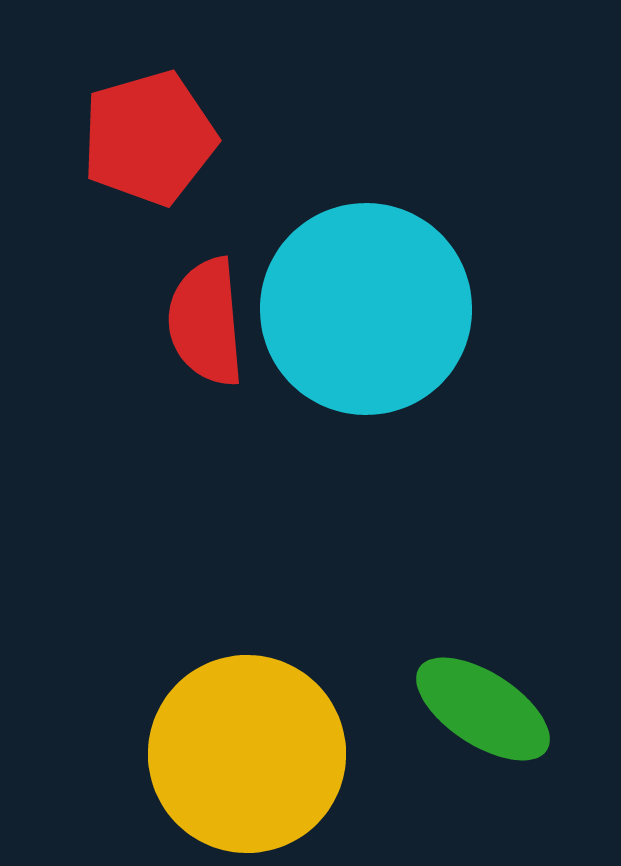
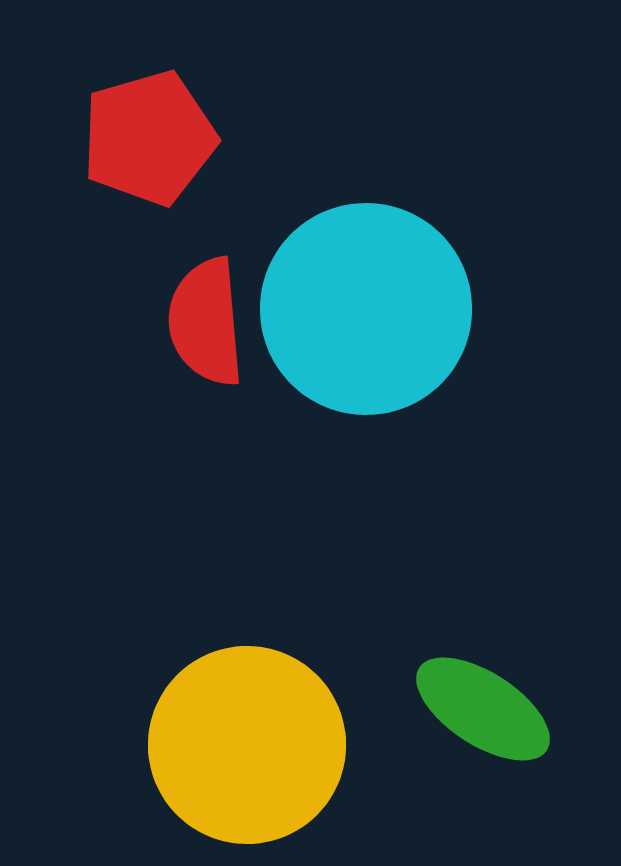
yellow circle: moved 9 px up
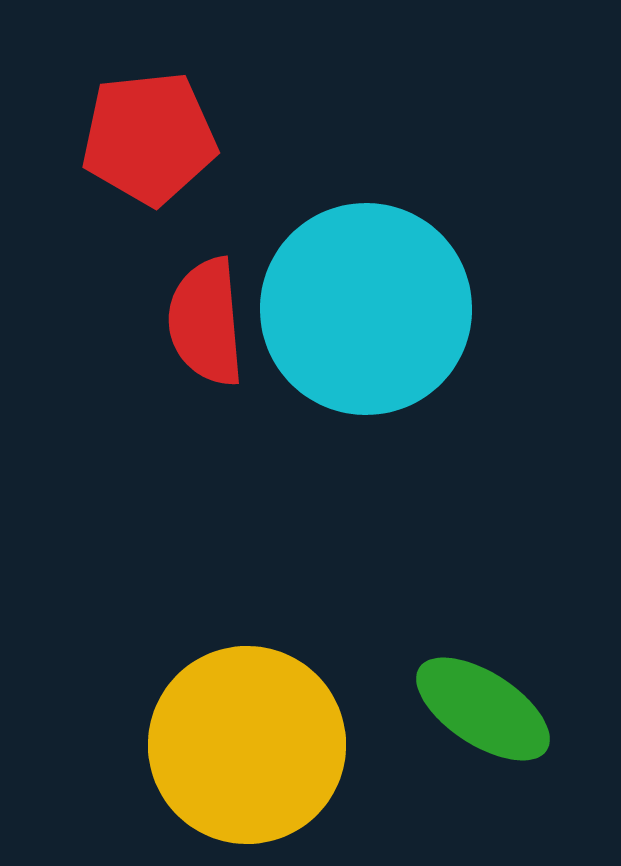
red pentagon: rotated 10 degrees clockwise
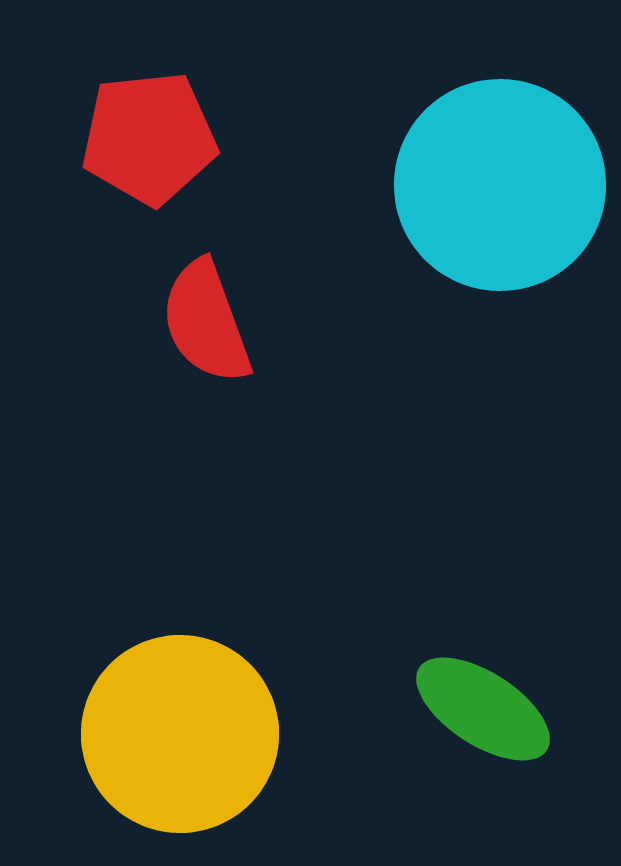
cyan circle: moved 134 px right, 124 px up
red semicircle: rotated 15 degrees counterclockwise
yellow circle: moved 67 px left, 11 px up
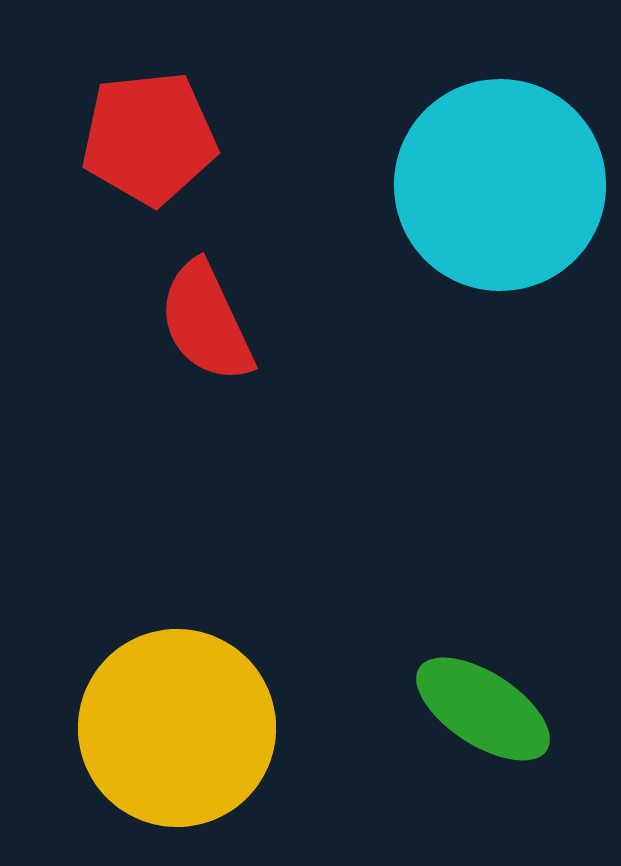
red semicircle: rotated 5 degrees counterclockwise
yellow circle: moved 3 px left, 6 px up
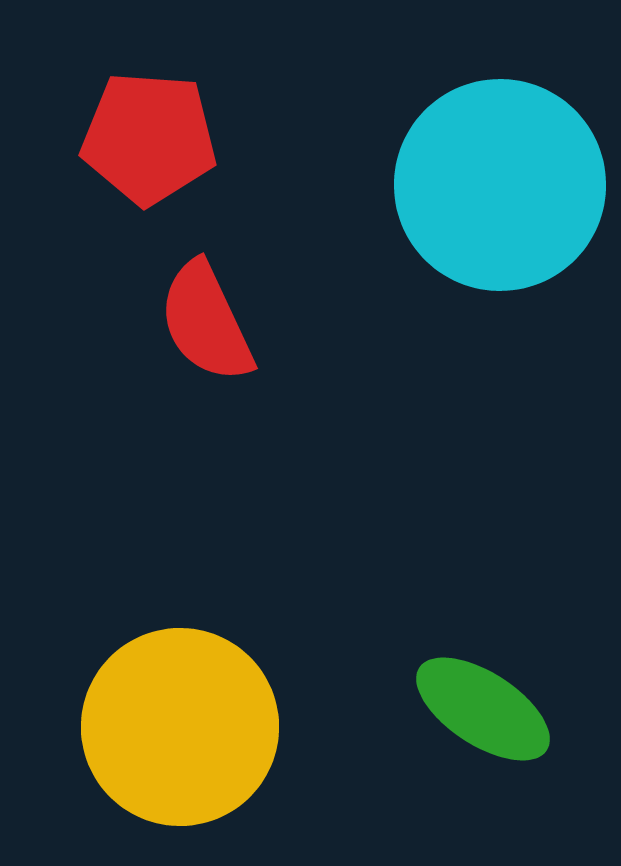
red pentagon: rotated 10 degrees clockwise
yellow circle: moved 3 px right, 1 px up
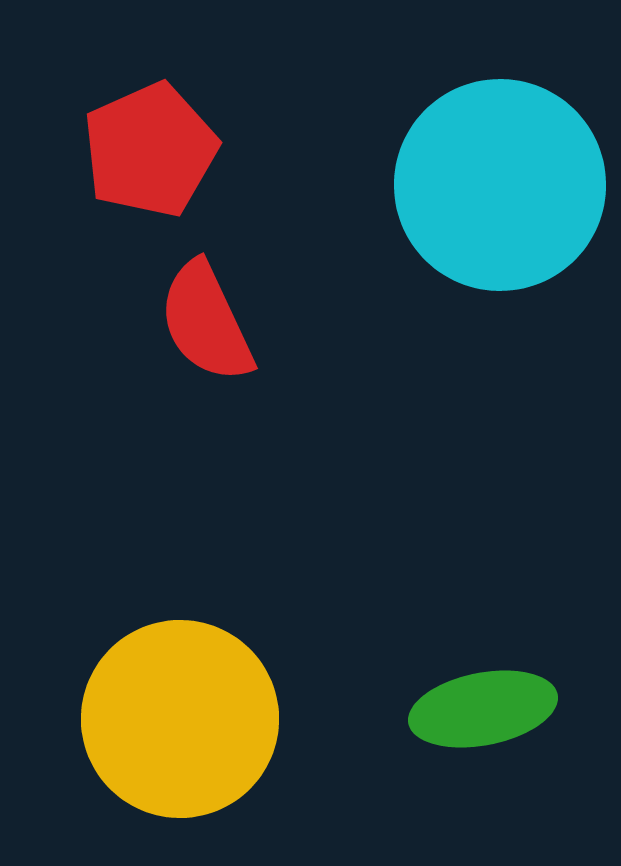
red pentagon: moved 1 px right, 12 px down; rotated 28 degrees counterclockwise
green ellipse: rotated 44 degrees counterclockwise
yellow circle: moved 8 px up
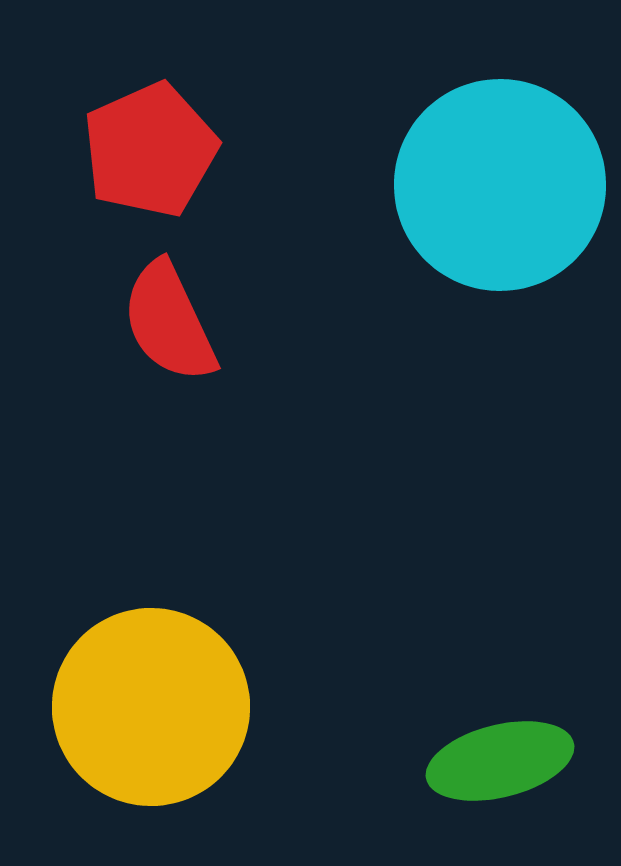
red semicircle: moved 37 px left
green ellipse: moved 17 px right, 52 px down; rotated 3 degrees counterclockwise
yellow circle: moved 29 px left, 12 px up
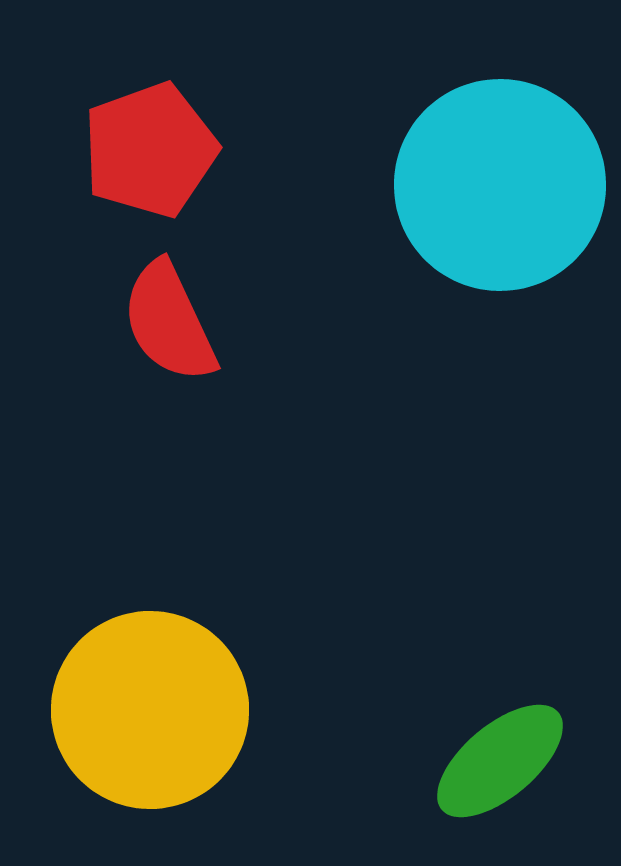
red pentagon: rotated 4 degrees clockwise
yellow circle: moved 1 px left, 3 px down
green ellipse: rotated 26 degrees counterclockwise
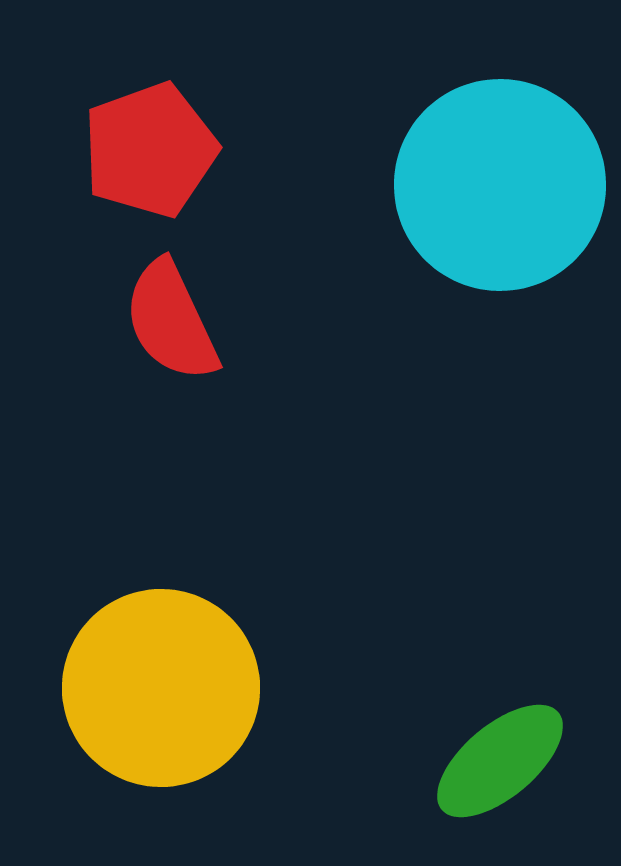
red semicircle: moved 2 px right, 1 px up
yellow circle: moved 11 px right, 22 px up
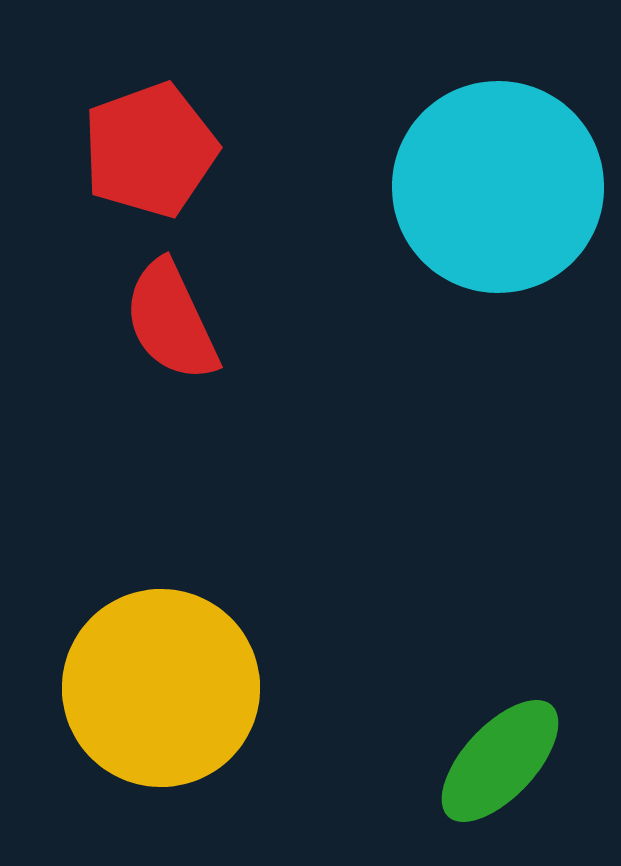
cyan circle: moved 2 px left, 2 px down
green ellipse: rotated 7 degrees counterclockwise
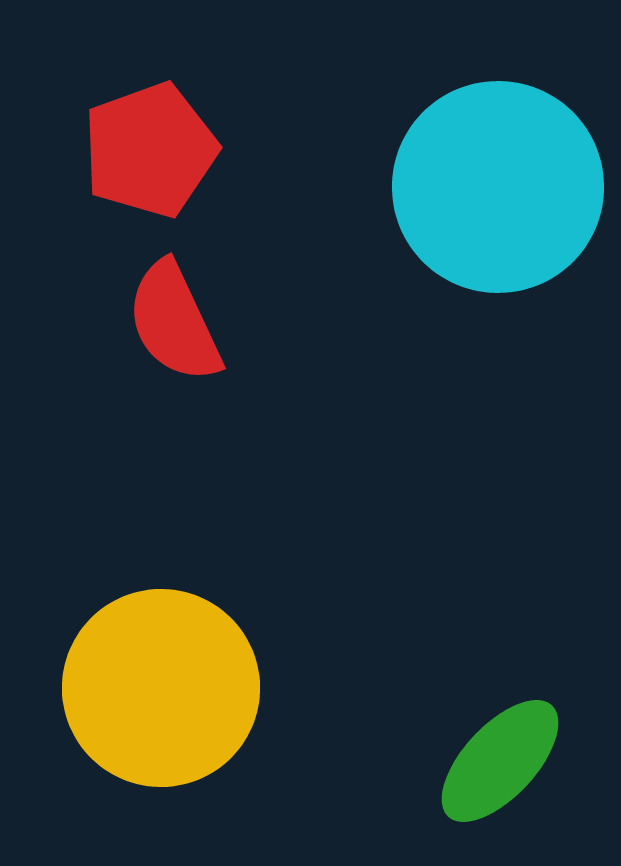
red semicircle: moved 3 px right, 1 px down
